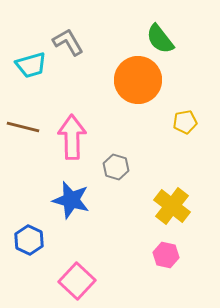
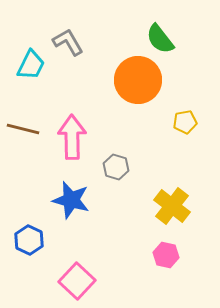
cyan trapezoid: rotated 48 degrees counterclockwise
brown line: moved 2 px down
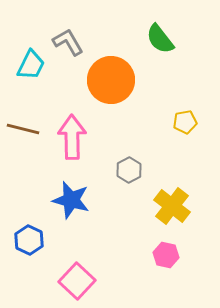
orange circle: moved 27 px left
gray hexagon: moved 13 px right, 3 px down; rotated 15 degrees clockwise
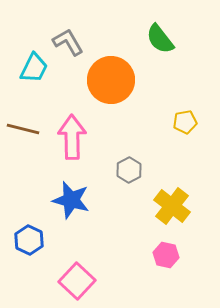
cyan trapezoid: moved 3 px right, 3 px down
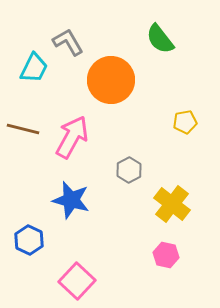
pink arrow: rotated 30 degrees clockwise
yellow cross: moved 2 px up
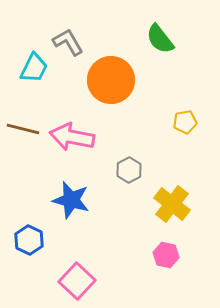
pink arrow: rotated 108 degrees counterclockwise
